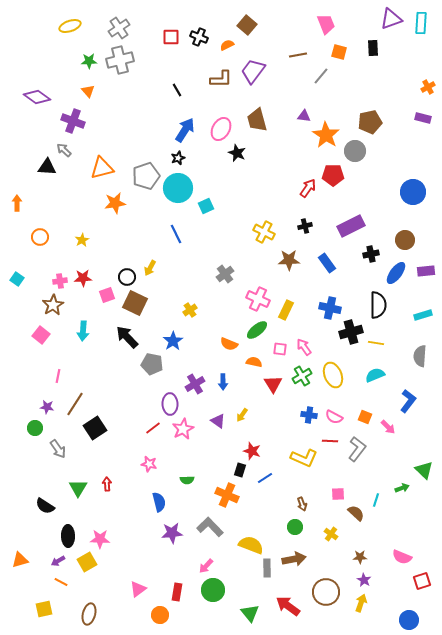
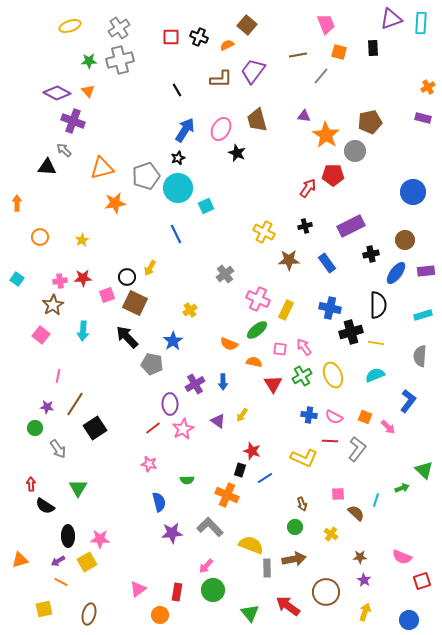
purple diamond at (37, 97): moved 20 px right, 4 px up; rotated 8 degrees counterclockwise
red arrow at (107, 484): moved 76 px left
yellow arrow at (361, 603): moved 4 px right, 9 px down
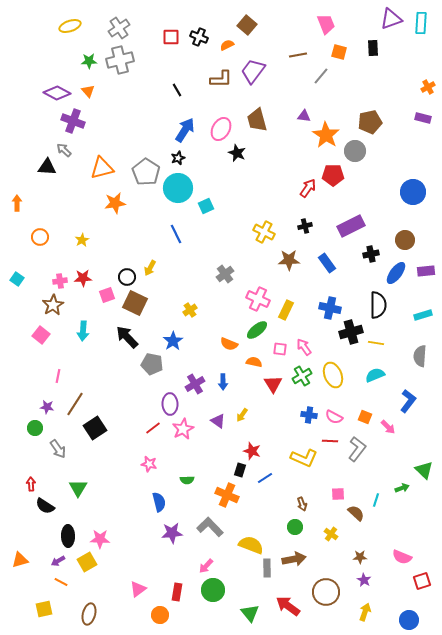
gray pentagon at (146, 176): moved 4 px up; rotated 20 degrees counterclockwise
